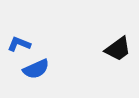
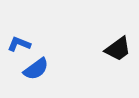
blue semicircle: rotated 12 degrees counterclockwise
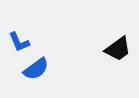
blue L-shape: moved 2 px up; rotated 135 degrees counterclockwise
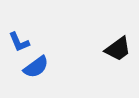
blue semicircle: moved 2 px up
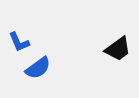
blue semicircle: moved 2 px right, 1 px down
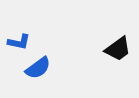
blue L-shape: rotated 55 degrees counterclockwise
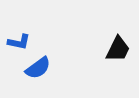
black trapezoid: rotated 28 degrees counterclockwise
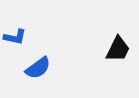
blue L-shape: moved 4 px left, 5 px up
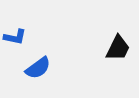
black trapezoid: moved 1 px up
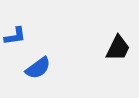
blue L-shape: moved 1 px up; rotated 20 degrees counterclockwise
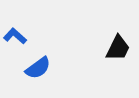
blue L-shape: rotated 130 degrees counterclockwise
